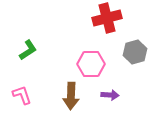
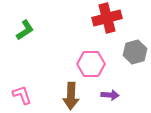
green L-shape: moved 3 px left, 20 px up
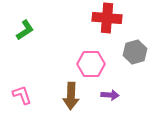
red cross: rotated 20 degrees clockwise
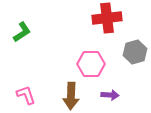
red cross: rotated 12 degrees counterclockwise
green L-shape: moved 3 px left, 2 px down
pink L-shape: moved 4 px right
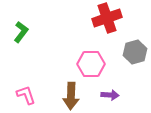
red cross: rotated 12 degrees counterclockwise
green L-shape: moved 1 px left; rotated 20 degrees counterclockwise
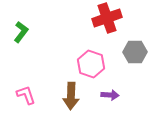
gray hexagon: rotated 15 degrees clockwise
pink hexagon: rotated 20 degrees clockwise
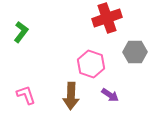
purple arrow: rotated 30 degrees clockwise
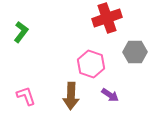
pink L-shape: moved 1 px down
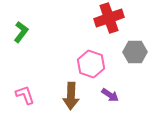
red cross: moved 2 px right
pink L-shape: moved 1 px left, 1 px up
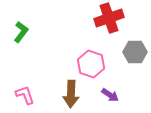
brown arrow: moved 2 px up
